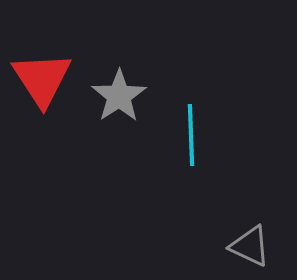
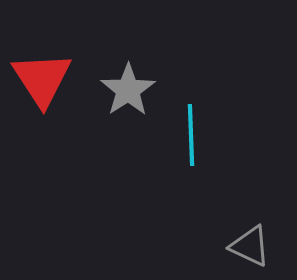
gray star: moved 9 px right, 6 px up
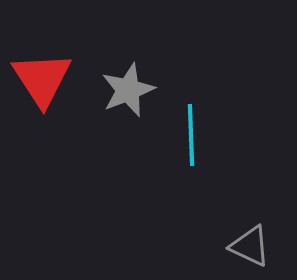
gray star: rotated 12 degrees clockwise
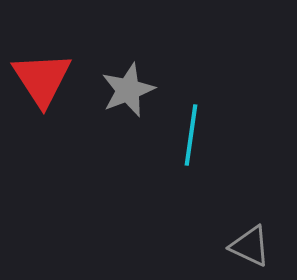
cyan line: rotated 10 degrees clockwise
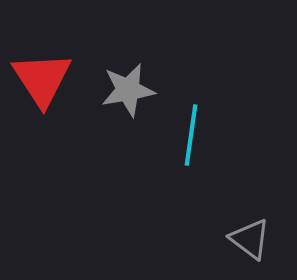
gray star: rotated 12 degrees clockwise
gray triangle: moved 7 px up; rotated 12 degrees clockwise
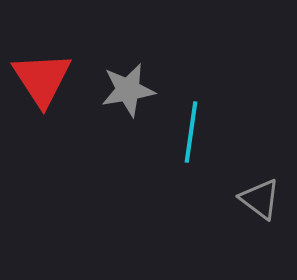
cyan line: moved 3 px up
gray triangle: moved 10 px right, 40 px up
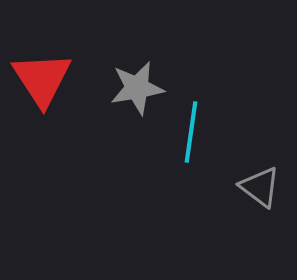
gray star: moved 9 px right, 2 px up
gray triangle: moved 12 px up
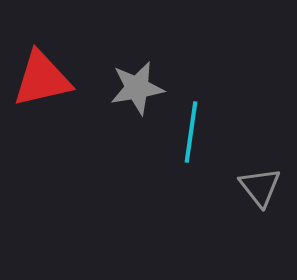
red triangle: rotated 50 degrees clockwise
gray triangle: rotated 15 degrees clockwise
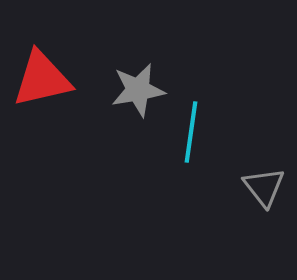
gray star: moved 1 px right, 2 px down
gray triangle: moved 4 px right
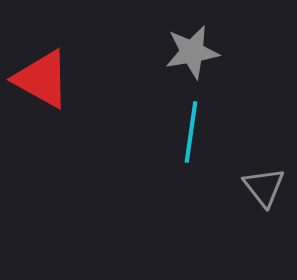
red triangle: rotated 42 degrees clockwise
gray star: moved 54 px right, 38 px up
